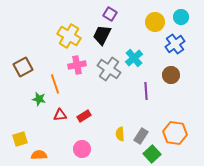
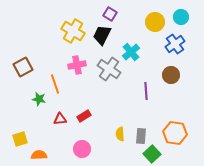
yellow cross: moved 4 px right, 5 px up
cyan cross: moved 3 px left, 6 px up
red triangle: moved 4 px down
gray rectangle: rotated 28 degrees counterclockwise
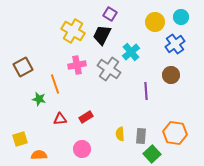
red rectangle: moved 2 px right, 1 px down
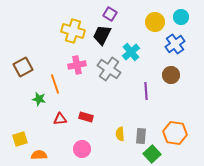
yellow cross: rotated 15 degrees counterclockwise
red rectangle: rotated 48 degrees clockwise
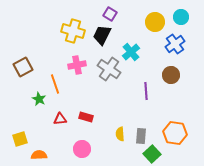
green star: rotated 16 degrees clockwise
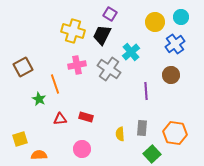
gray rectangle: moved 1 px right, 8 px up
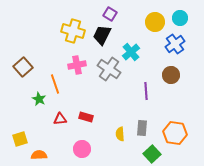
cyan circle: moved 1 px left, 1 px down
brown square: rotated 12 degrees counterclockwise
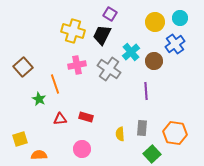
brown circle: moved 17 px left, 14 px up
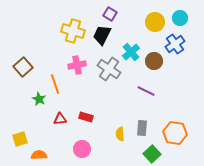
purple line: rotated 60 degrees counterclockwise
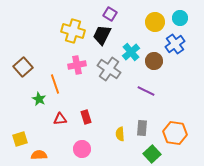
red rectangle: rotated 56 degrees clockwise
